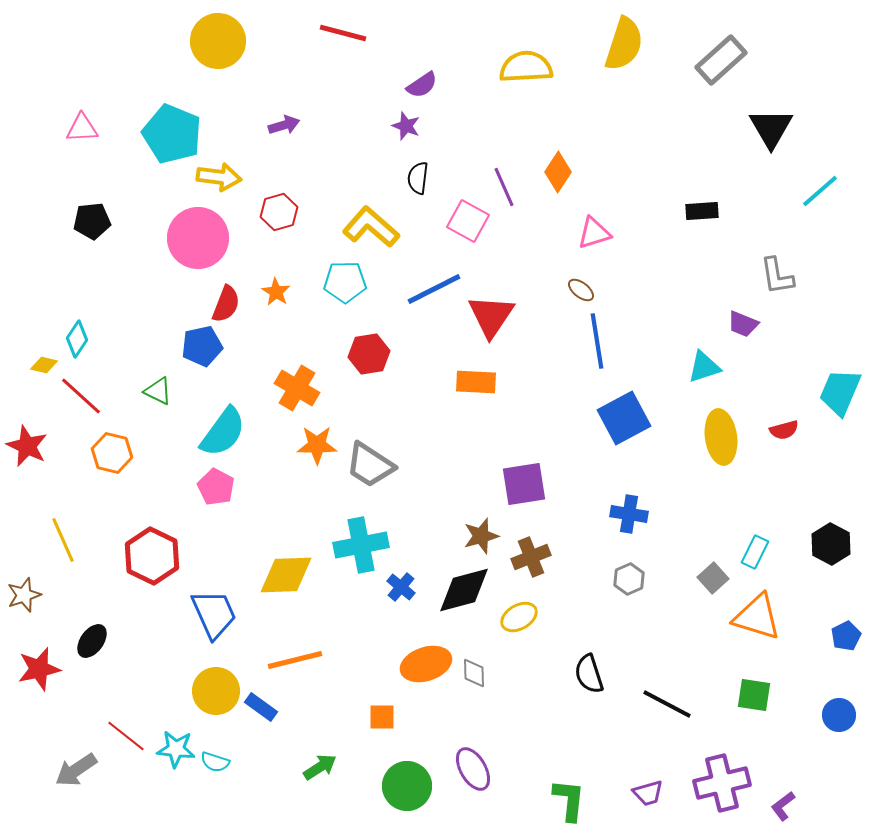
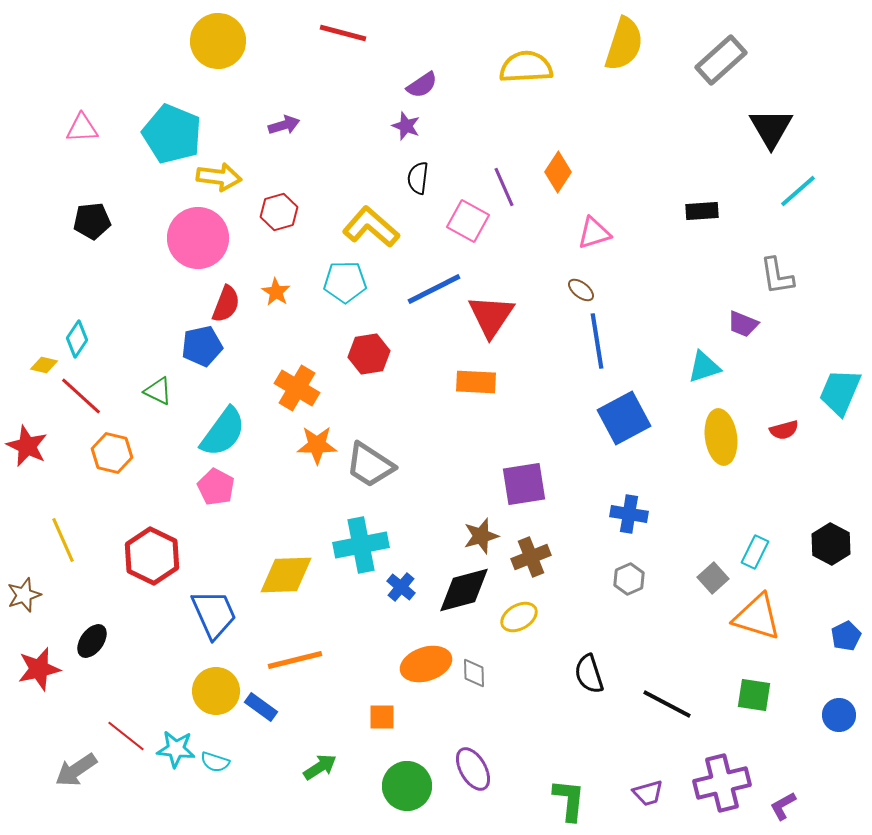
cyan line at (820, 191): moved 22 px left
purple L-shape at (783, 806): rotated 8 degrees clockwise
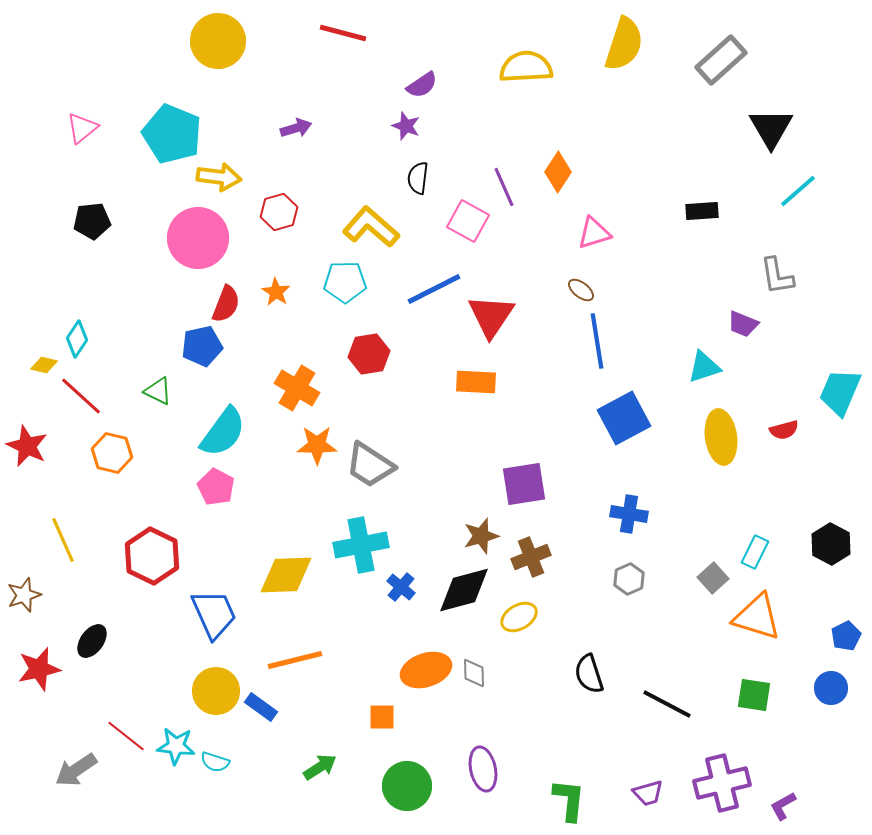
purple arrow at (284, 125): moved 12 px right, 3 px down
pink triangle at (82, 128): rotated 36 degrees counterclockwise
orange ellipse at (426, 664): moved 6 px down
blue circle at (839, 715): moved 8 px left, 27 px up
cyan star at (176, 749): moved 3 px up
purple ellipse at (473, 769): moved 10 px right; rotated 18 degrees clockwise
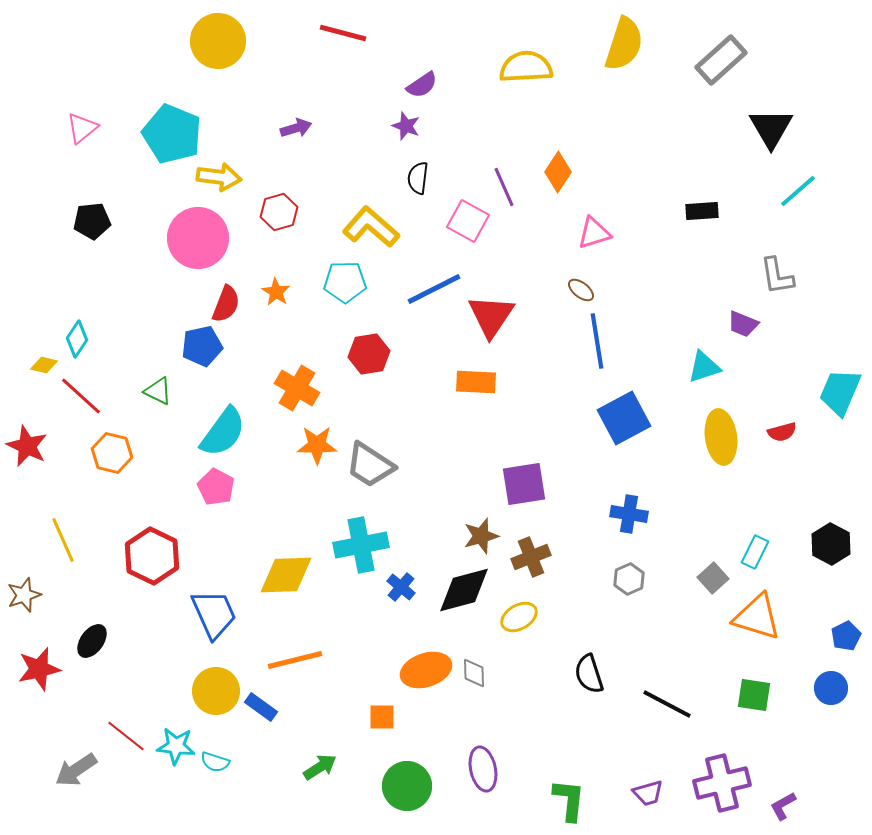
red semicircle at (784, 430): moved 2 px left, 2 px down
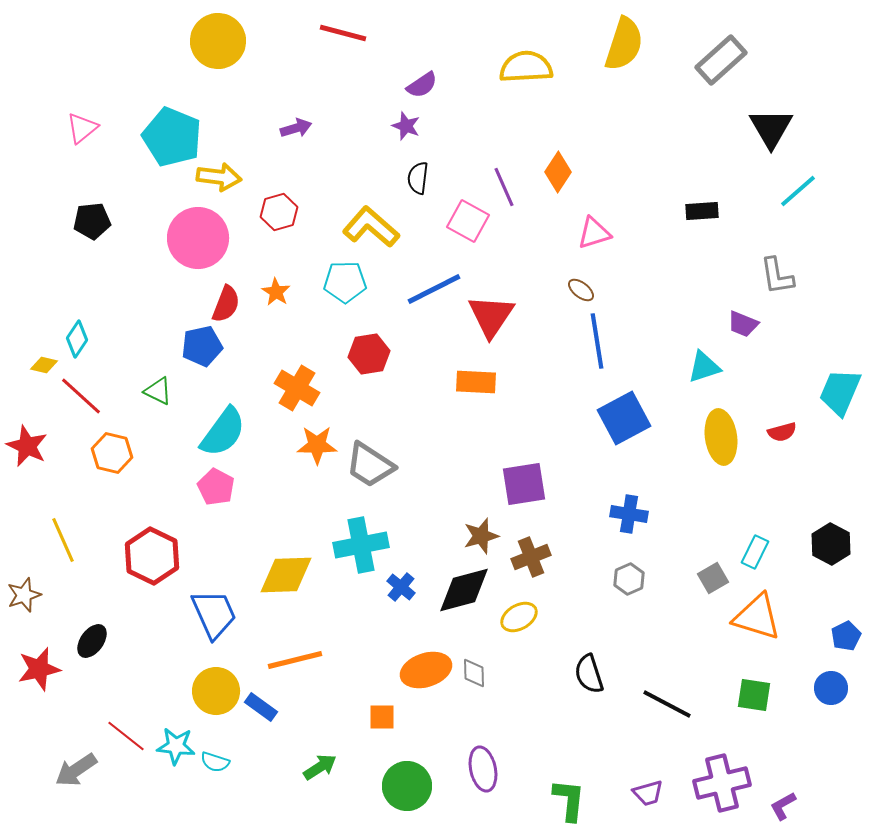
cyan pentagon at (172, 134): moved 3 px down
gray square at (713, 578): rotated 12 degrees clockwise
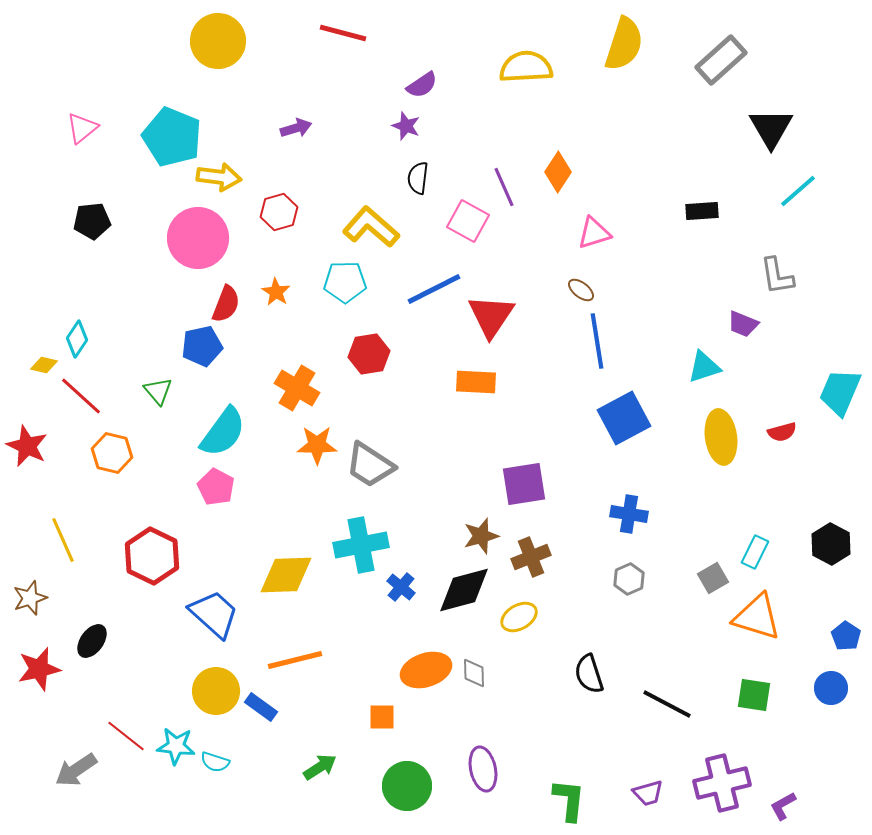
green triangle at (158, 391): rotated 24 degrees clockwise
brown star at (24, 595): moved 6 px right, 3 px down
blue trapezoid at (214, 614): rotated 24 degrees counterclockwise
blue pentagon at (846, 636): rotated 12 degrees counterclockwise
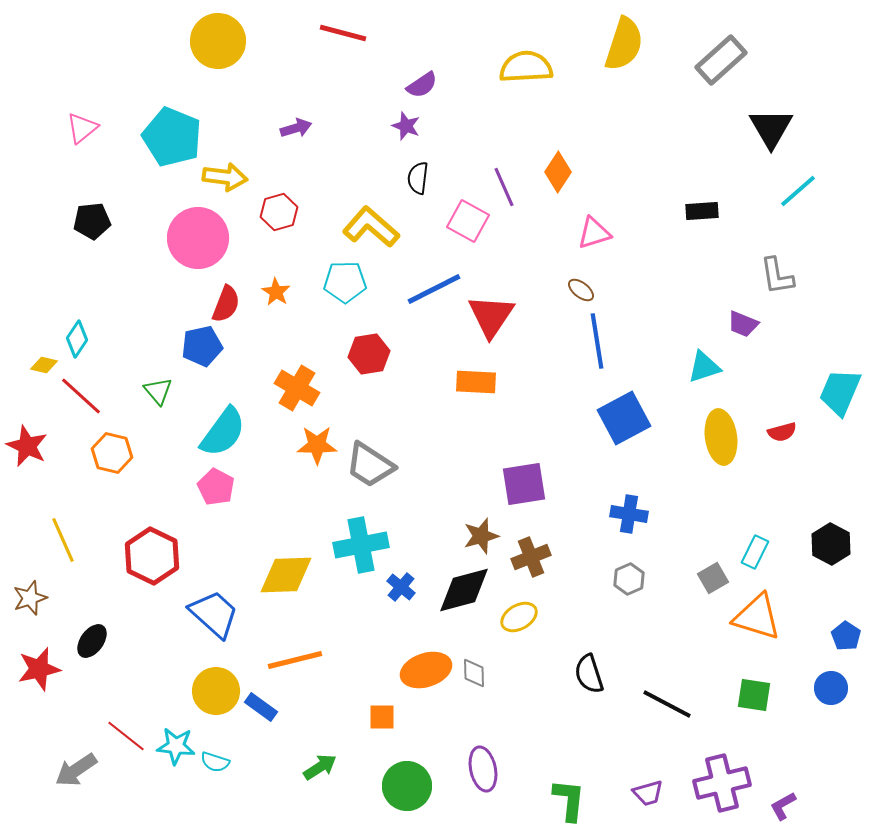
yellow arrow at (219, 177): moved 6 px right
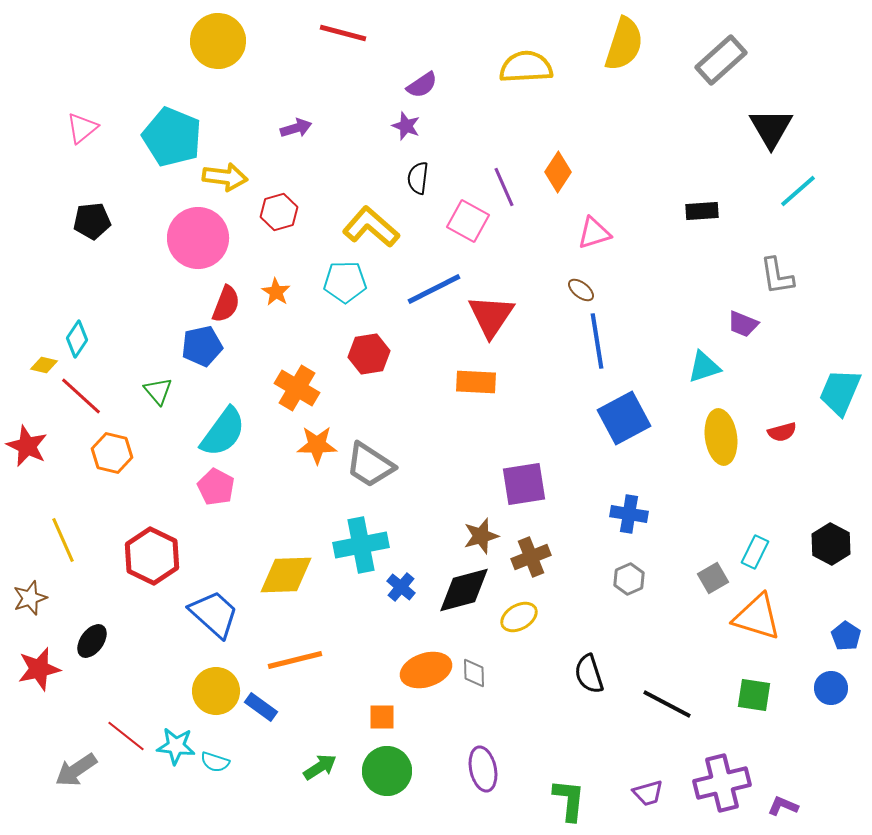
green circle at (407, 786): moved 20 px left, 15 px up
purple L-shape at (783, 806): rotated 52 degrees clockwise
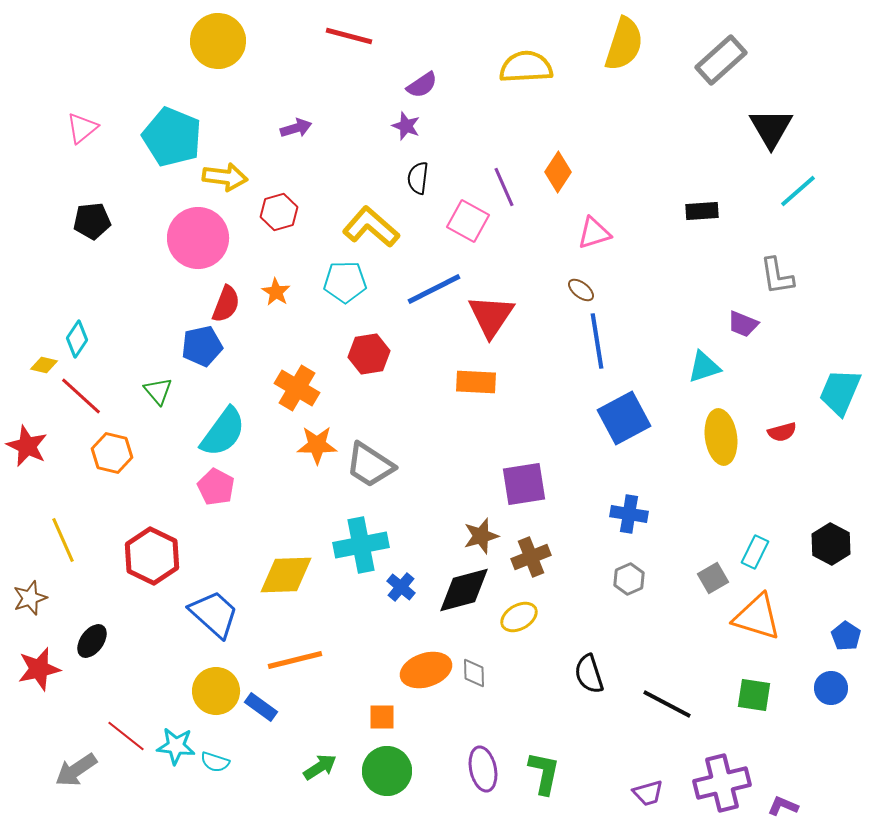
red line at (343, 33): moved 6 px right, 3 px down
green L-shape at (569, 800): moved 25 px left, 27 px up; rotated 6 degrees clockwise
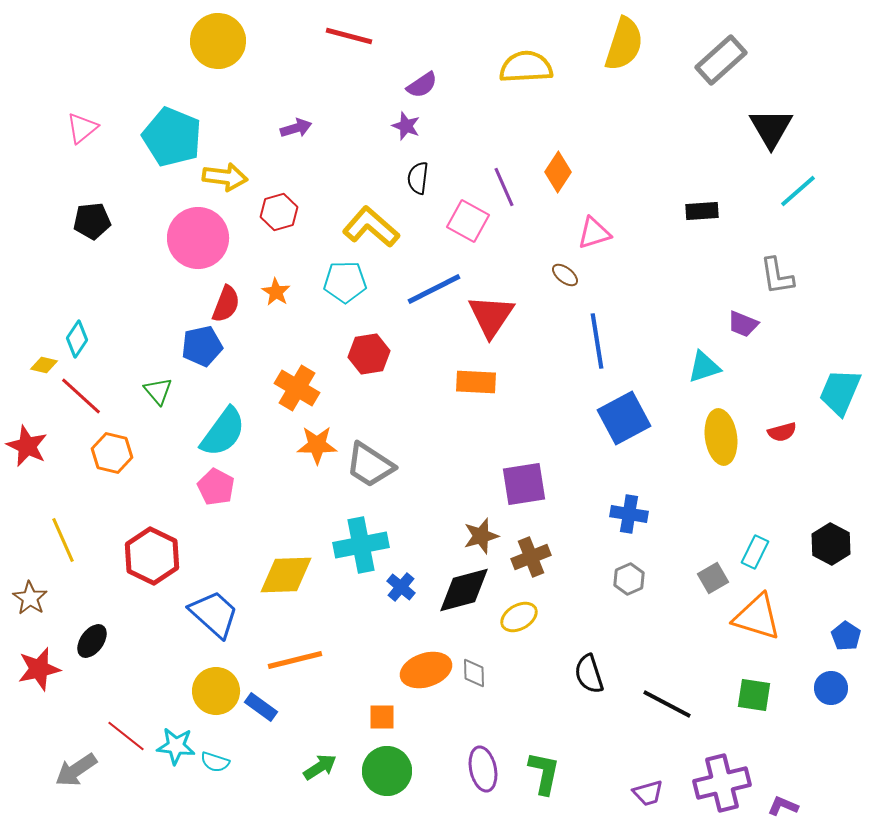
brown ellipse at (581, 290): moved 16 px left, 15 px up
brown star at (30, 598): rotated 20 degrees counterclockwise
